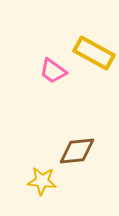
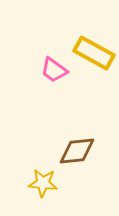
pink trapezoid: moved 1 px right, 1 px up
yellow star: moved 1 px right, 2 px down
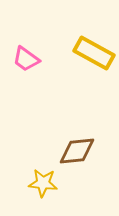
pink trapezoid: moved 28 px left, 11 px up
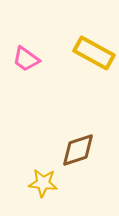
brown diamond: moved 1 px right, 1 px up; rotated 12 degrees counterclockwise
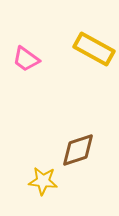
yellow rectangle: moved 4 px up
yellow star: moved 2 px up
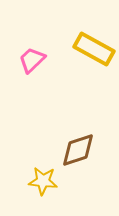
pink trapezoid: moved 6 px right, 1 px down; rotated 100 degrees clockwise
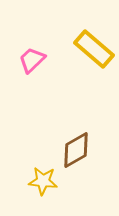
yellow rectangle: rotated 12 degrees clockwise
brown diamond: moved 2 px left; rotated 12 degrees counterclockwise
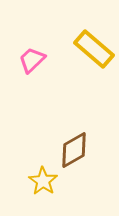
brown diamond: moved 2 px left
yellow star: rotated 28 degrees clockwise
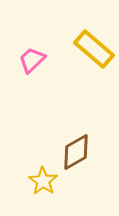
brown diamond: moved 2 px right, 2 px down
